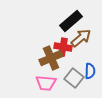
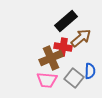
black rectangle: moved 5 px left
pink trapezoid: moved 1 px right, 3 px up
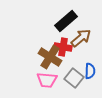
brown cross: moved 1 px left, 1 px up; rotated 35 degrees counterclockwise
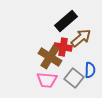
blue semicircle: moved 1 px up
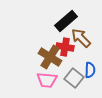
brown arrow: rotated 95 degrees counterclockwise
red cross: moved 2 px right
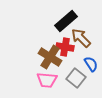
blue semicircle: moved 1 px right, 6 px up; rotated 35 degrees counterclockwise
gray square: moved 2 px right
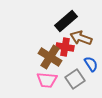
brown arrow: rotated 25 degrees counterclockwise
gray square: moved 1 px left, 1 px down; rotated 18 degrees clockwise
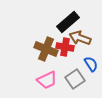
black rectangle: moved 2 px right, 1 px down
brown arrow: moved 1 px left
brown cross: moved 4 px left, 8 px up; rotated 10 degrees counterclockwise
pink trapezoid: rotated 30 degrees counterclockwise
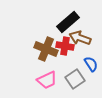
red cross: moved 1 px up
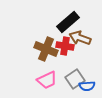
blue semicircle: moved 4 px left, 22 px down; rotated 119 degrees clockwise
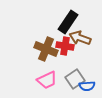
black rectangle: rotated 15 degrees counterclockwise
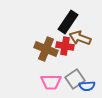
pink trapezoid: moved 4 px right, 2 px down; rotated 25 degrees clockwise
